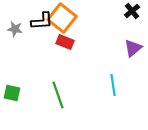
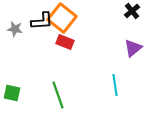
cyan line: moved 2 px right
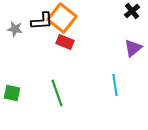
green line: moved 1 px left, 2 px up
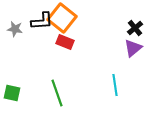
black cross: moved 3 px right, 17 px down
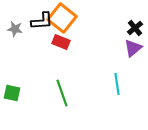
red rectangle: moved 4 px left
cyan line: moved 2 px right, 1 px up
green line: moved 5 px right
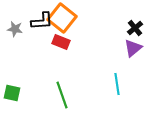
green line: moved 2 px down
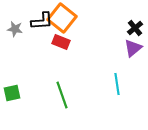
green square: rotated 24 degrees counterclockwise
